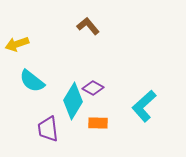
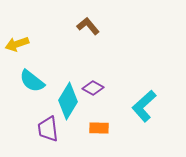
cyan diamond: moved 5 px left
orange rectangle: moved 1 px right, 5 px down
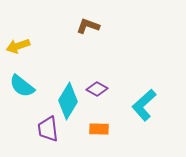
brown L-shape: rotated 30 degrees counterclockwise
yellow arrow: moved 1 px right, 2 px down
cyan semicircle: moved 10 px left, 5 px down
purple diamond: moved 4 px right, 1 px down
cyan L-shape: moved 1 px up
orange rectangle: moved 1 px down
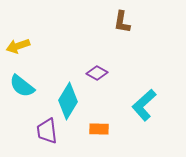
brown L-shape: moved 34 px right, 4 px up; rotated 100 degrees counterclockwise
purple diamond: moved 16 px up
purple trapezoid: moved 1 px left, 2 px down
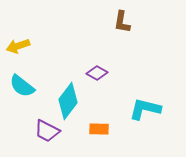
cyan diamond: rotated 6 degrees clockwise
cyan L-shape: moved 1 px right, 4 px down; rotated 56 degrees clockwise
purple trapezoid: rotated 56 degrees counterclockwise
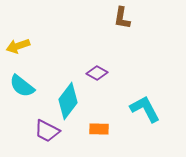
brown L-shape: moved 4 px up
cyan L-shape: rotated 48 degrees clockwise
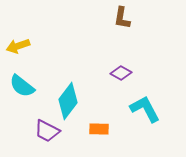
purple diamond: moved 24 px right
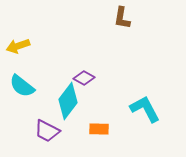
purple diamond: moved 37 px left, 5 px down
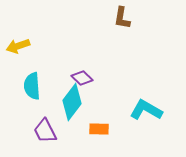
purple diamond: moved 2 px left; rotated 15 degrees clockwise
cyan semicircle: moved 10 px right; rotated 48 degrees clockwise
cyan diamond: moved 4 px right, 1 px down
cyan L-shape: moved 1 px right, 1 px down; rotated 32 degrees counterclockwise
purple trapezoid: moved 2 px left; rotated 36 degrees clockwise
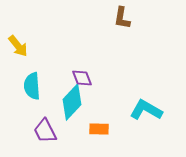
yellow arrow: rotated 110 degrees counterclockwise
purple diamond: rotated 25 degrees clockwise
cyan diamond: rotated 6 degrees clockwise
